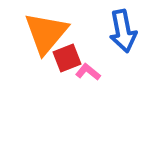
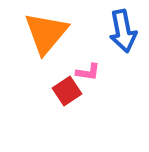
red square: moved 33 px down; rotated 12 degrees counterclockwise
pink L-shape: rotated 150 degrees clockwise
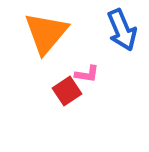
blue arrow: moved 1 px left, 1 px up; rotated 12 degrees counterclockwise
pink L-shape: moved 1 px left, 2 px down
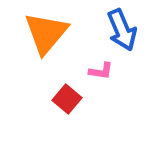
pink L-shape: moved 14 px right, 3 px up
red square: moved 8 px down; rotated 16 degrees counterclockwise
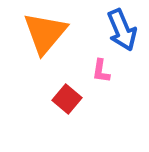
orange triangle: moved 1 px left
pink L-shape: rotated 90 degrees clockwise
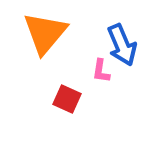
blue arrow: moved 15 px down
red square: rotated 16 degrees counterclockwise
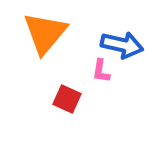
blue arrow: rotated 54 degrees counterclockwise
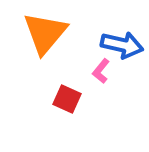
pink L-shape: rotated 30 degrees clockwise
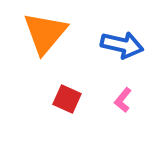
pink L-shape: moved 22 px right, 29 px down
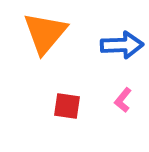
blue arrow: rotated 15 degrees counterclockwise
red square: moved 7 px down; rotated 16 degrees counterclockwise
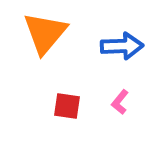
blue arrow: moved 1 px down
pink L-shape: moved 3 px left, 2 px down
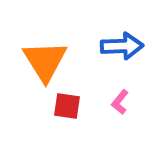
orange triangle: moved 28 px down; rotated 12 degrees counterclockwise
